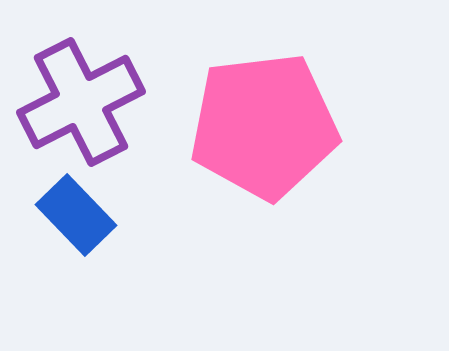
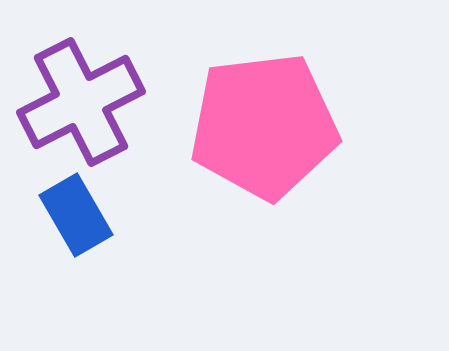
blue rectangle: rotated 14 degrees clockwise
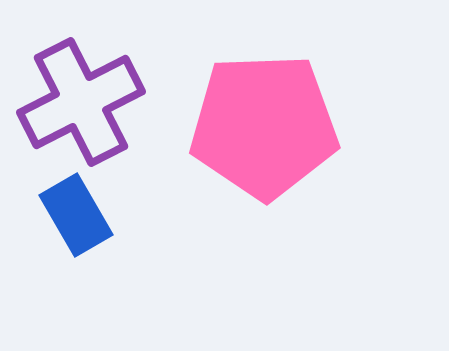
pink pentagon: rotated 5 degrees clockwise
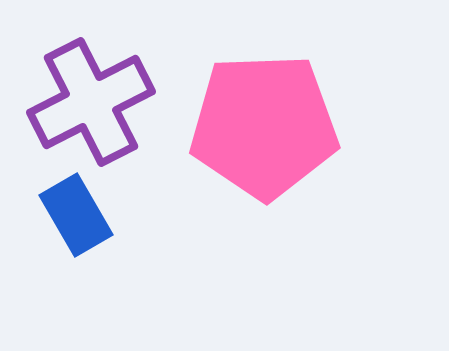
purple cross: moved 10 px right
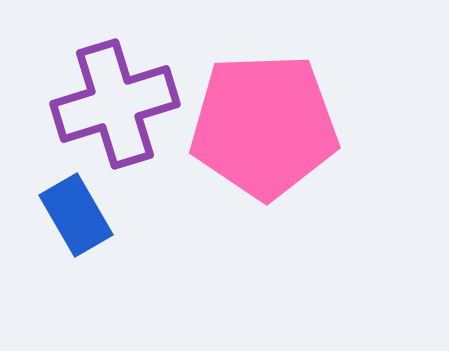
purple cross: moved 24 px right, 2 px down; rotated 10 degrees clockwise
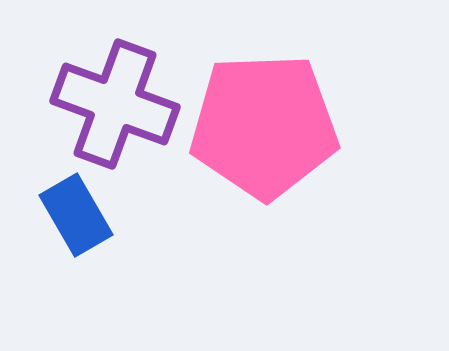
purple cross: rotated 37 degrees clockwise
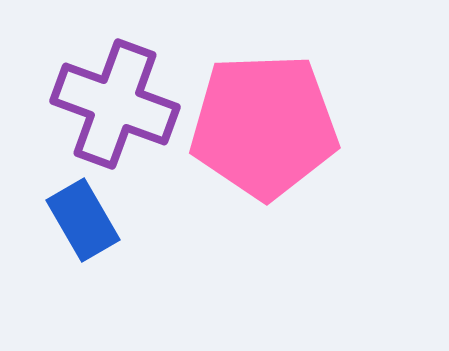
blue rectangle: moved 7 px right, 5 px down
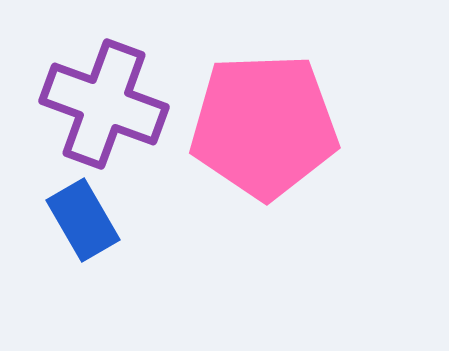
purple cross: moved 11 px left
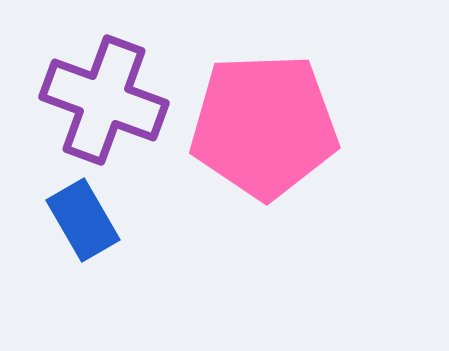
purple cross: moved 4 px up
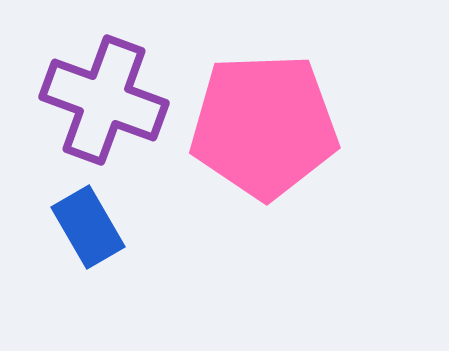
blue rectangle: moved 5 px right, 7 px down
